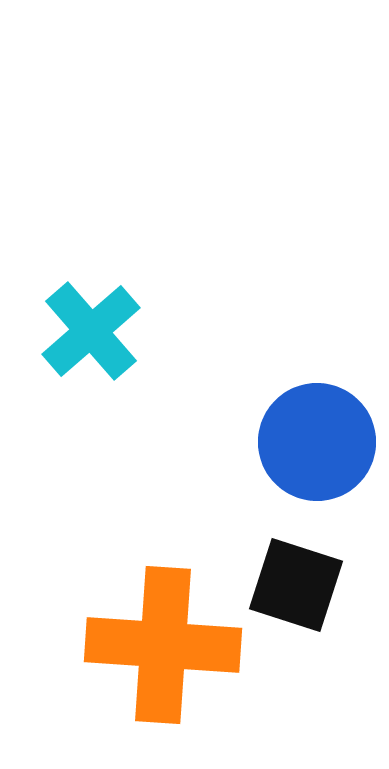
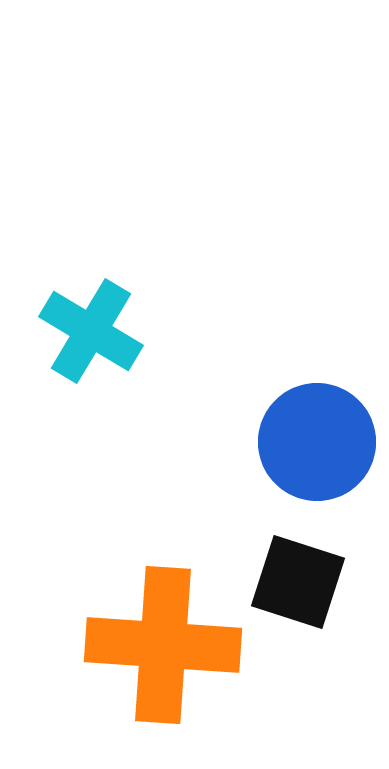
cyan cross: rotated 18 degrees counterclockwise
black square: moved 2 px right, 3 px up
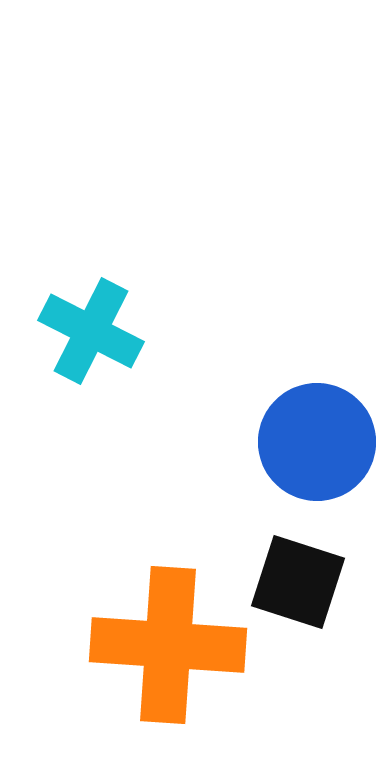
cyan cross: rotated 4 degrees counterclockwise
orange cross: moved 5 px right
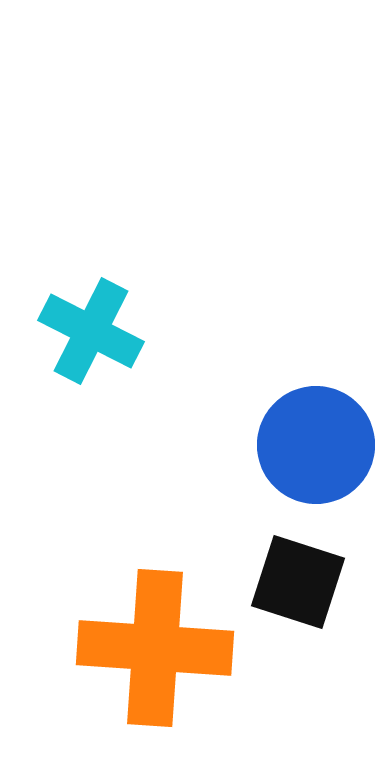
blue circle: moved 1 px left, 3 px down
orange cross: moved 13 px left, 3 px down
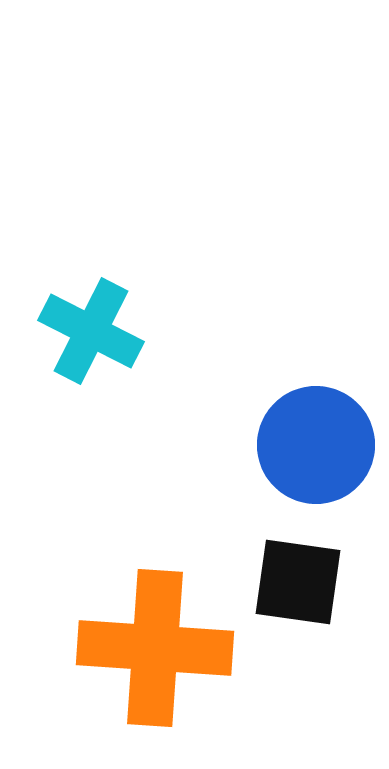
black square: rotated 10 degrees counterclockwise
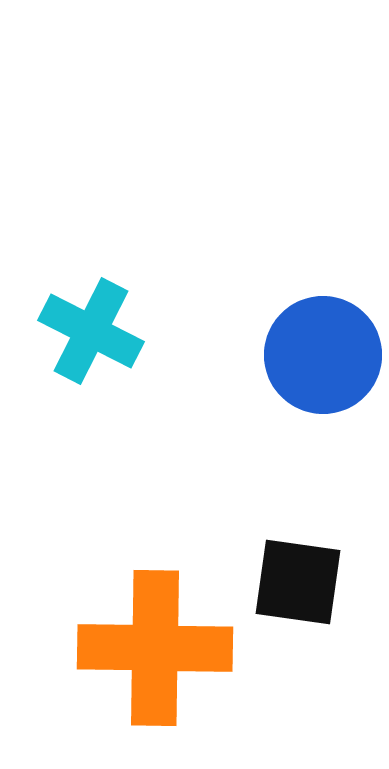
blue circle: moved 7 px right, 90 px up
orange cross: rotated 3 degrees counterclockwise
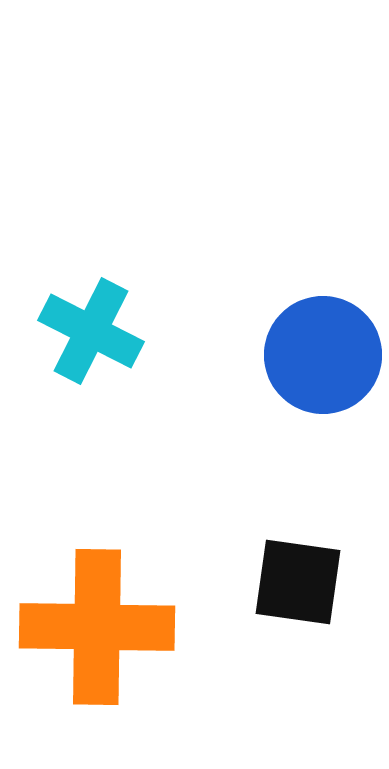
orange cross: moved 58 px left, 21 px up
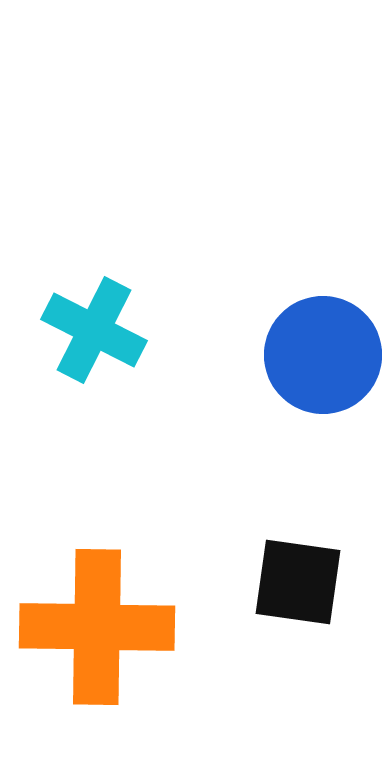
cyan cross: moved 3 px right, 1 px up
